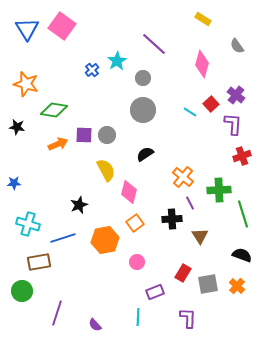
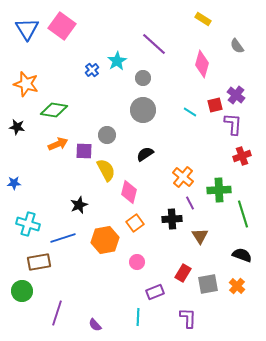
red square at (211, 104): moved 4 px right, 1 px down; rotated 28 degrees clockwise
purple square at (84, 135): moved 16 px down
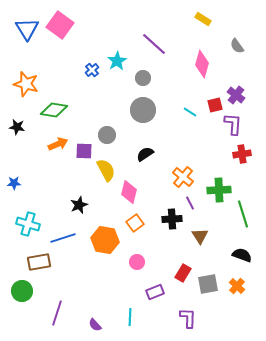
pink square at (62, 26): moved 2 px left, 1 px up
red cross at (242, 156): moved 2 px up; rotated 12 degrees clockwise
orange hexagon at (105, 240): rotated 20 degrees clockwise
cyan line at (138, 317): moved 8 px left
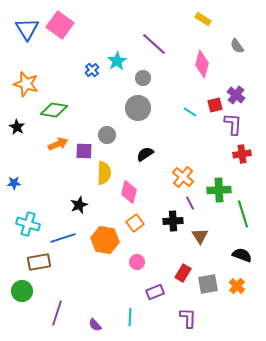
gray circle at (143, 110): moved 5 px left, 2 px up
black star at (17, 127): rotated 21 degrees clockwise
yellow semicircle at (106, 170): moved 2 px left, 3 px down; rotated 30 degrees clockwise
black cross at (172, 219): moved 1 px right, 2 px down
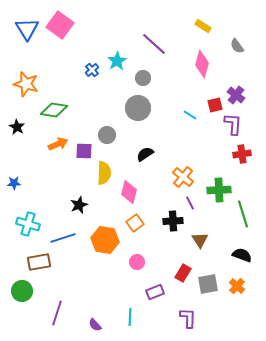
yellow rectangle at (203, 19): moved 7 px down
cyan line at (190, 112): moved 3 px down
brown triangle at (200, 236): moved 4 px down
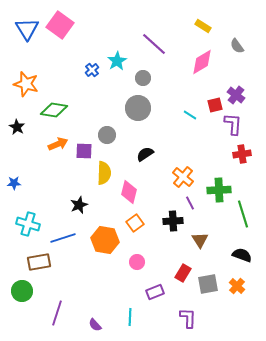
pink diamond at (202, 64): moved 2 px up; rotated 44 degrees clockwise
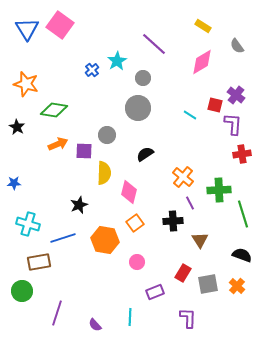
red square at (215, 105): rotated 28 degrees clockwise
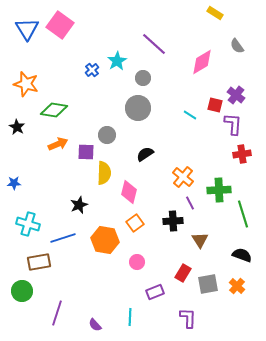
yellow rectangle at (203, 26): moved 12 px right, 13 px up
purple square at (84, 151): moved 2 px right, 1 px down
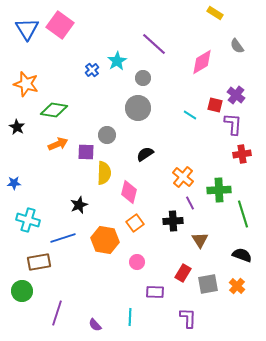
cyan cross at (28, 224): moved 4 px up
purple rectangle at (155, 292): rotated 24 degrees clockwise
